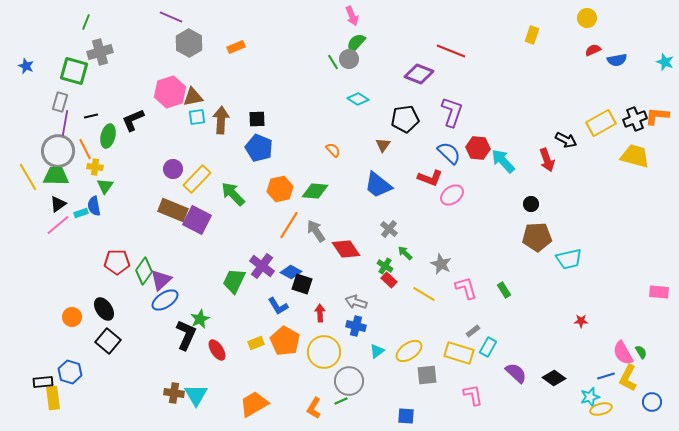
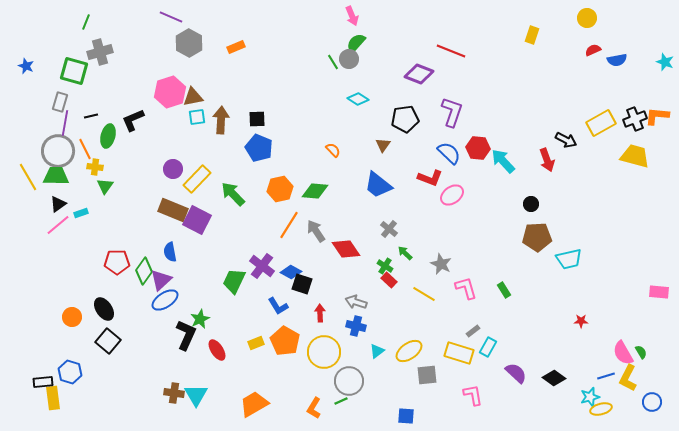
blue semicircle at (94, 206): moved 76 px right, 46 px down
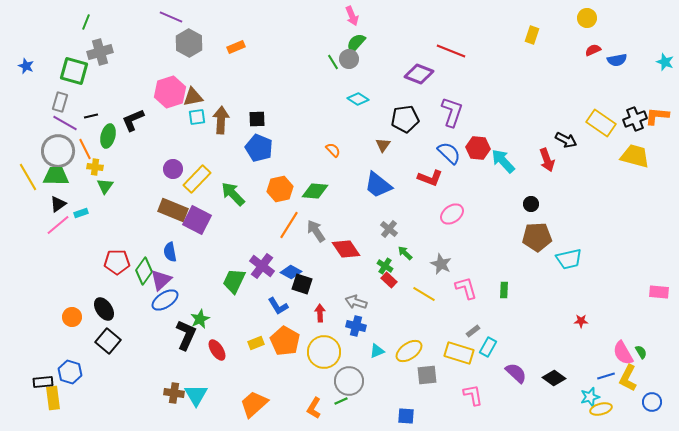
purple line at (65, 123): rotated 70 degrees counterclockwise
yellow rectangle at (601, 123): rotated 64 degrees clockwise
pink ellipse at (452, 195): moved 19 px down
green rectangle at (504, 290): rotated 35 degrees clockwise
cyan triangle at (377, 351): rotated 14 degrees clockwise
orange trapezoid at (254, 404): rotated 12 degrees counterclockwise
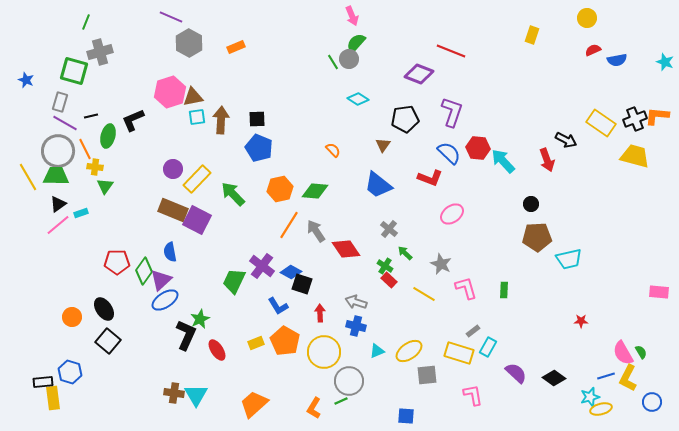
blue star at (26, 66): moved 14 px down
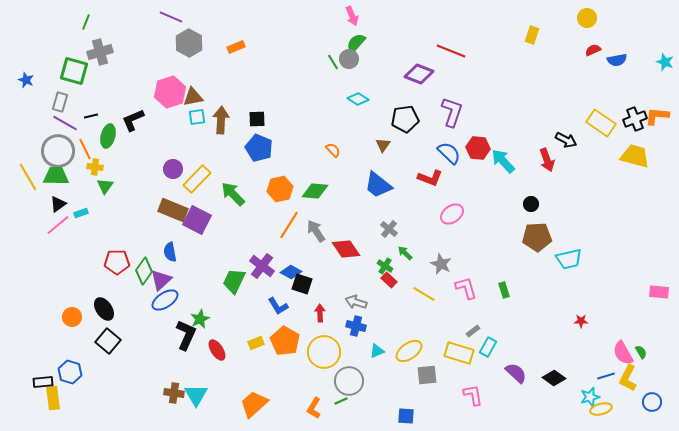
green rectangle at (504, 290): rotated 21 degrees counterclockwise
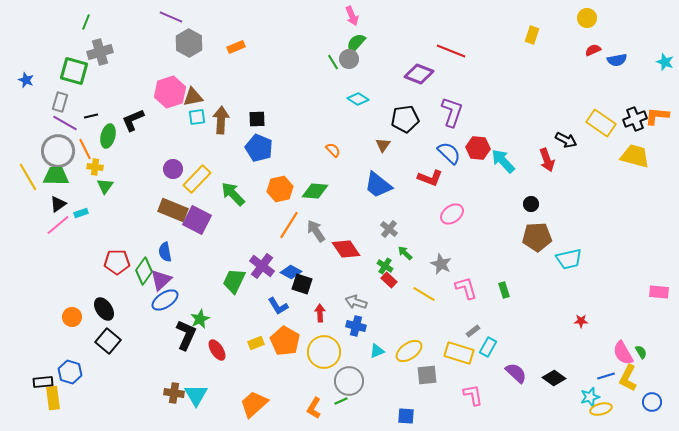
blue semicircle at (170, 252): moved 5 px left
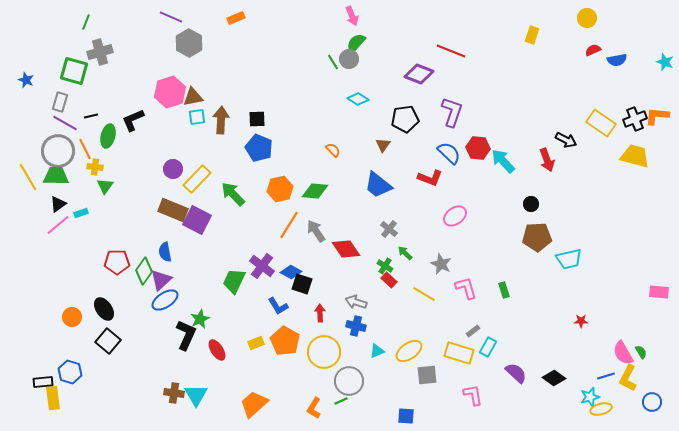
orange rectangle at (236, 47): moved 29 px up
pink ellipse at (452, 214): moved 3 px right, 2 px down
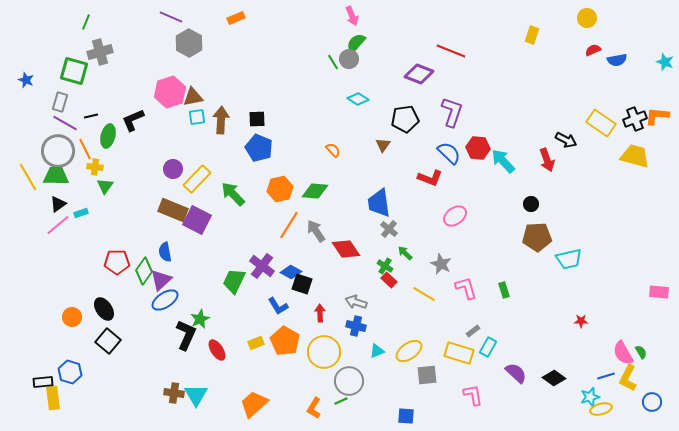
blue trapezoid at (378, 185): moved 1 px right, 18 px down; rotated 44 degrees clockwise
